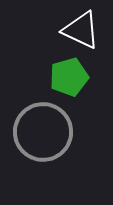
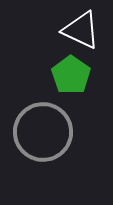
green pentagon: moved 2 px right, 2 px up; rotated 21 degrees counterclockwise
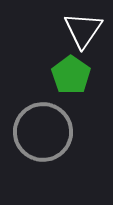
white triangle: moved 2 px right; rotated 39 degrees clockwise
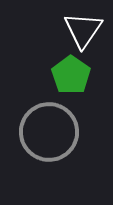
gray circle: moved 6 px right
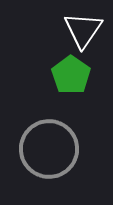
gray circle: moved 17 px down
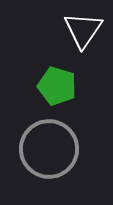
green pentagon: moved 14 px left, 11 px down; rotated 18 degrees counterclockwise
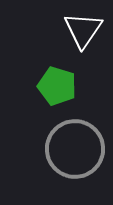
gray circle: moved 26 px right
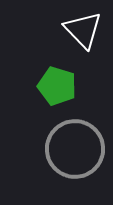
white triangle: rotated 18 degrees counterclockwise
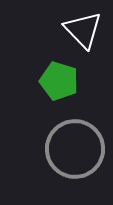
green pentagon: moved 2 px right, 5 px up
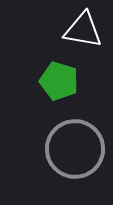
white triangle: rotated 36 degrees counterclockwise
